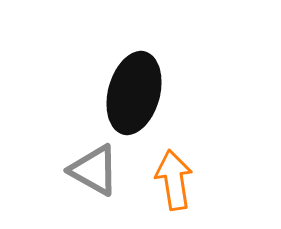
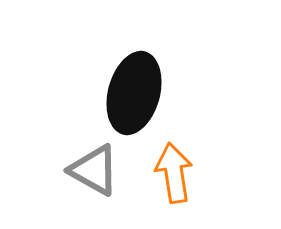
orange arrow: moved 7 px up
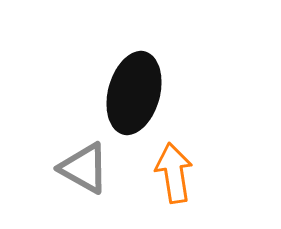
gray triangle: moved 10 px left, 2 px up
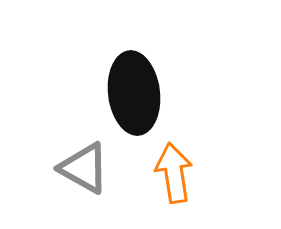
black ellipse: rotated 22 degrees counterclockwise
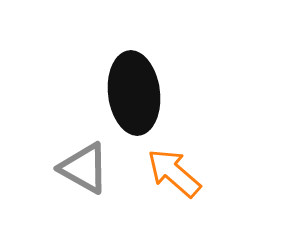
orange arrow: rotated 40 degrees counterclockwise
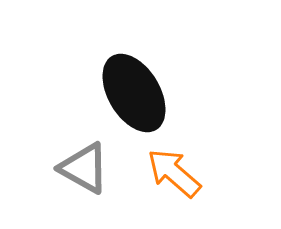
black ellipse: rotated 24 degrees counterclockwise
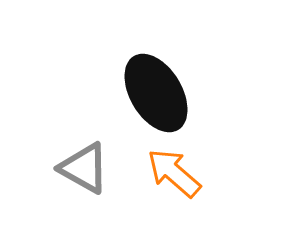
black ellipse: moved 22 px right
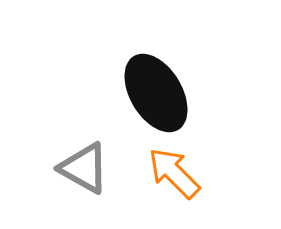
orange arrow: rotated 4 degrees clockwise
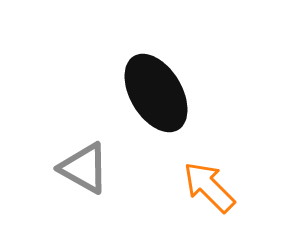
orange arrow: moved 35 px right, 14 px down
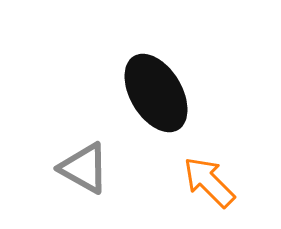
orange arrow: moved 5 px up
